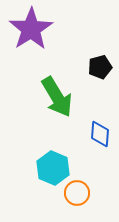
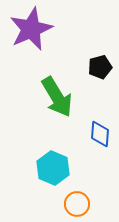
purple star: rotated 9 degrees clockwise
orange circle: moved 11 px down
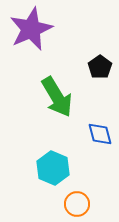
black pentagon: rotated 20 degrees counterclockwise
blue diamond: rotated 20 degrees counterclockwise
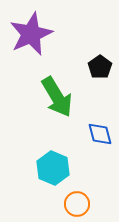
purple star: moved 5 px down
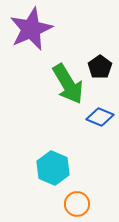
purple star: moved 5 px up
green arrow: moved 11 px right, 13 px up
blue diamond: moved 17 px up; rotated 52 degrees counterclockwise
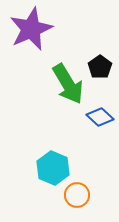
blue diamond: rotated 20 degrees clockwise
orange circle: moved 9 px up
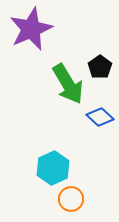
cyan hexagon: rotated 12 degrees clockwise
orange circle: moved 6 px left, 4 px down
